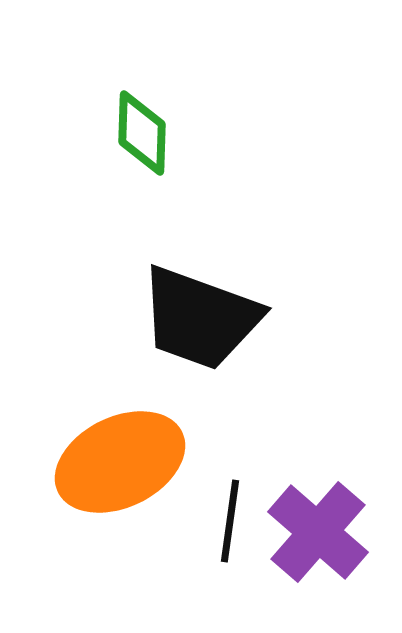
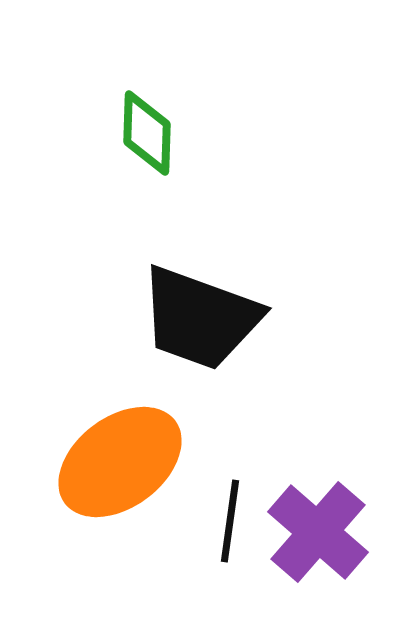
green diamond: moved 5 px right
orange ellipse: rotated 11 degrees counterclockwise
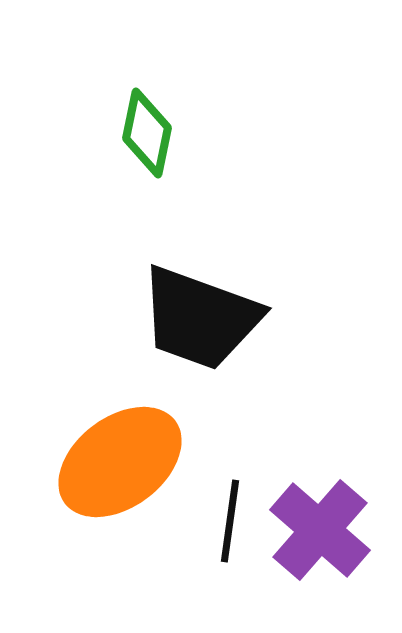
green diamond: rotated 10 degrees clockwise
purple cross: moved 2 px right, 2 px up
